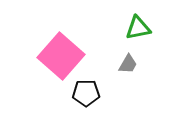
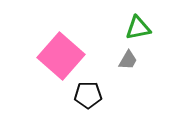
gray trapezoid: moved 4 px up
black pentagon: moved 2 px right, 2 px down
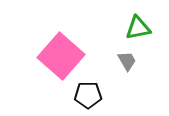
gray trapezoid: moved 1 px left, 1 px down; rotated 60 degrees counterclockwise
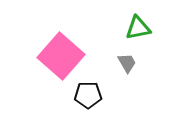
gray trapezoid: moved 2 px down
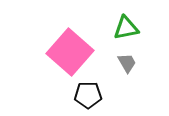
green triangle: moved 12 px left
pink square: moved 9 px right, 4 px up
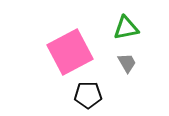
pink square: rotated 21 degrees clockwise
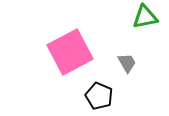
green triangle: moved 19 px right, 11 px up
black pentagon: moved 11 px right, 1 px down; rotated 24 degrees clockwise
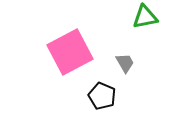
gray trapezoid: moved 2 px left
black pentagon: moved 3 px right
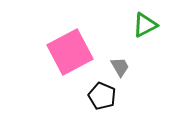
green triangle: moved 8 px down; rotated 16 degrees counterclockwise
gray trapezoid: moved 5 px left, 4 px down
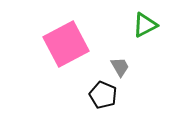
pink square: moved 4 px left, 8 px up
black pentagon: moved 1 px right, 1 px up
